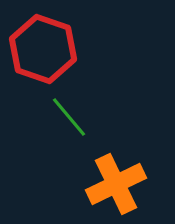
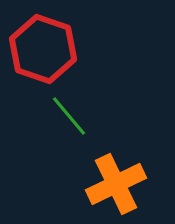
green line: moved 1 px up
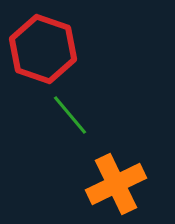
green line: moved 1 px right, 1 px up
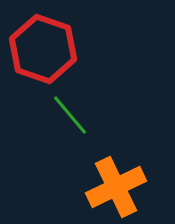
orange cross: moved 3 px down
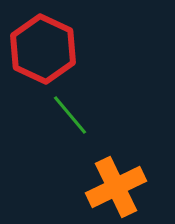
red hexagon: rotated 6 degrees clockwise
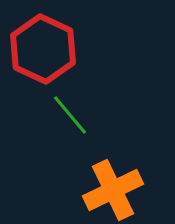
orange cross: moved 3 px left, 3 px down
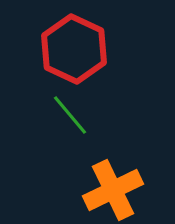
red hexagon: moved 31 px right
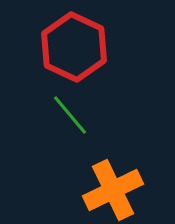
red hexagon: moved 2 px up
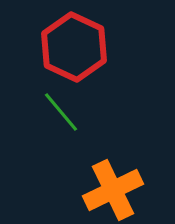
green line: moved 9 px left, 3 px up
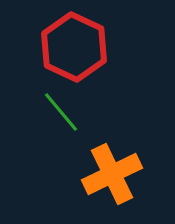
orange cross: moved 1 px left, 16 px up
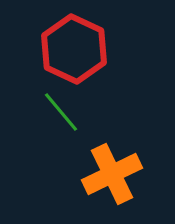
red hexagon: moved 2 px down
